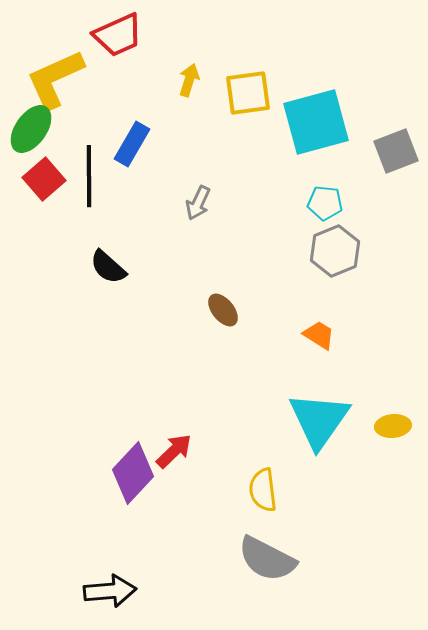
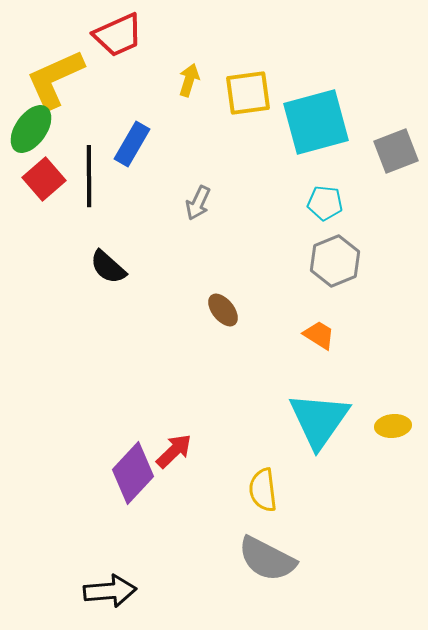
gray hexagon: moved 10 px down
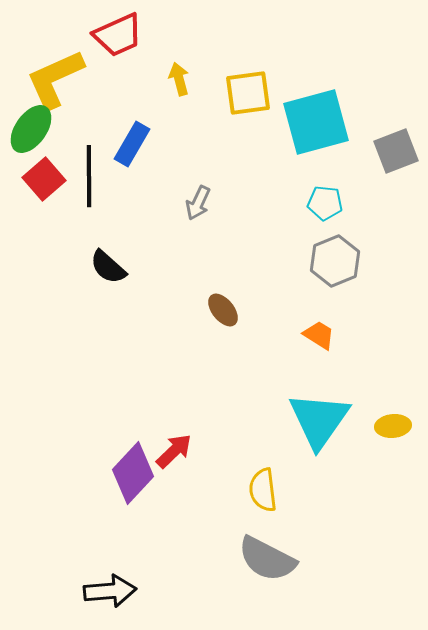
yellow arrow: moved 10 px left, 1 px up; rotated 32 degrees counterclockwise
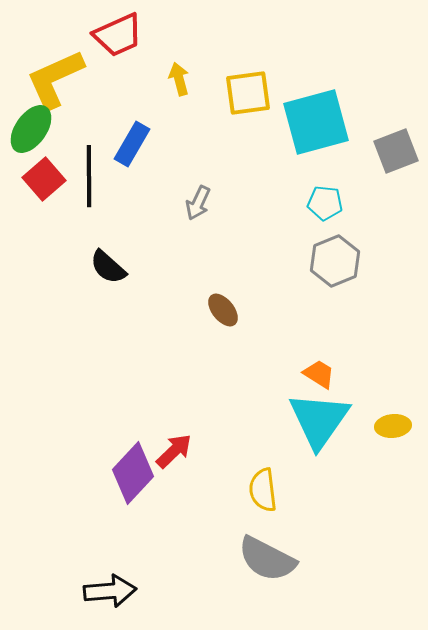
orange trapezoid: moved 39 px down
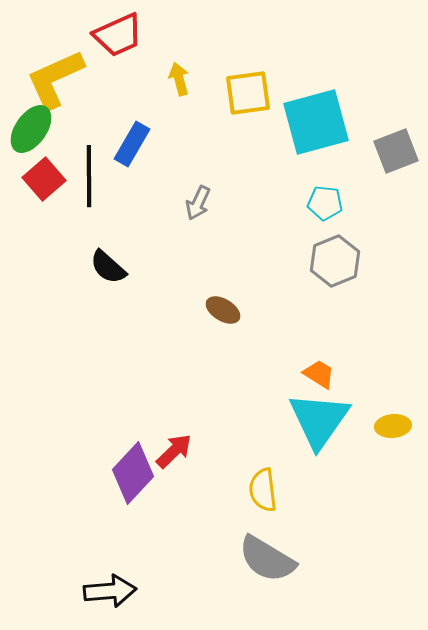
brown ellipse: rotated 20 degrees counterclockwise
gray semicircle: rotated 4 degrees clockwise
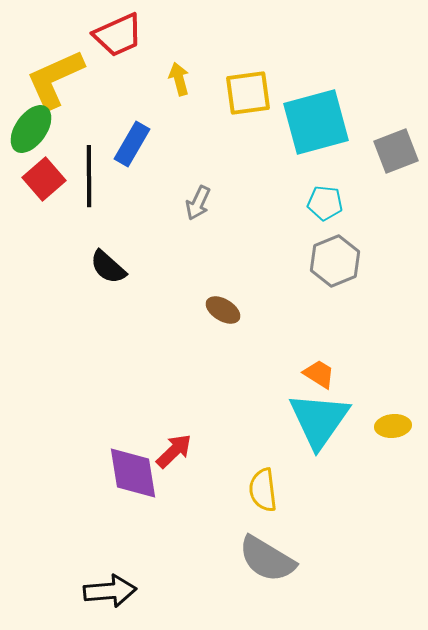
purple diamond: rotated 52 degrees counterclockwise
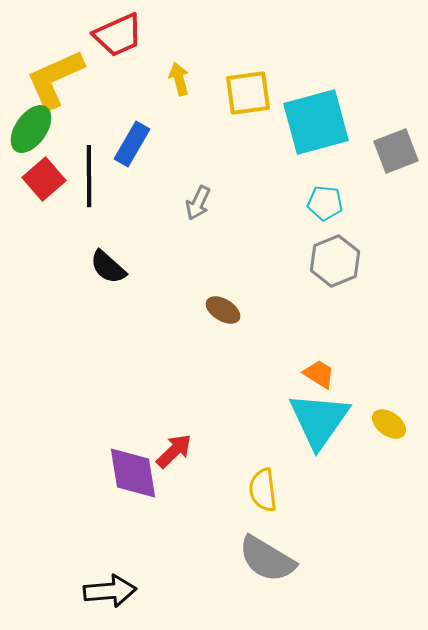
yellow ellipse: moved 4 px left, 2 px up; rotated 40 degrees clockwise
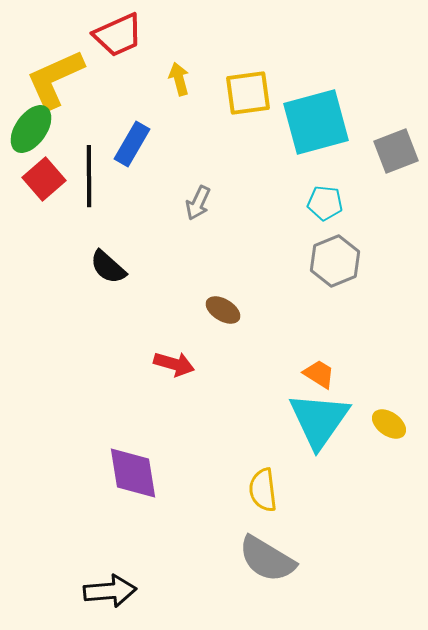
red arrow: moved 87 px up; rotated 60 degrees clockwise
